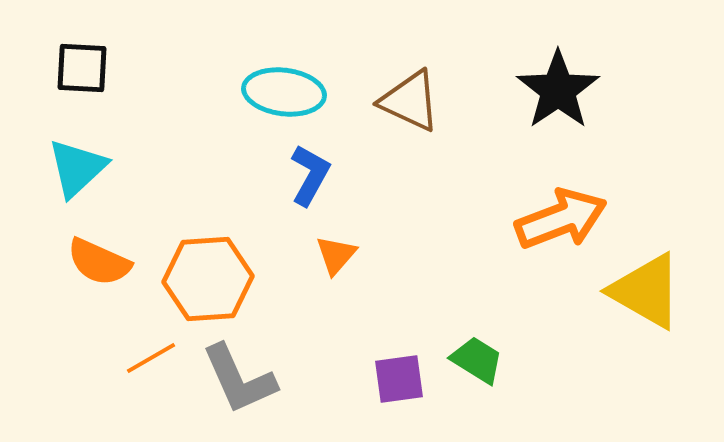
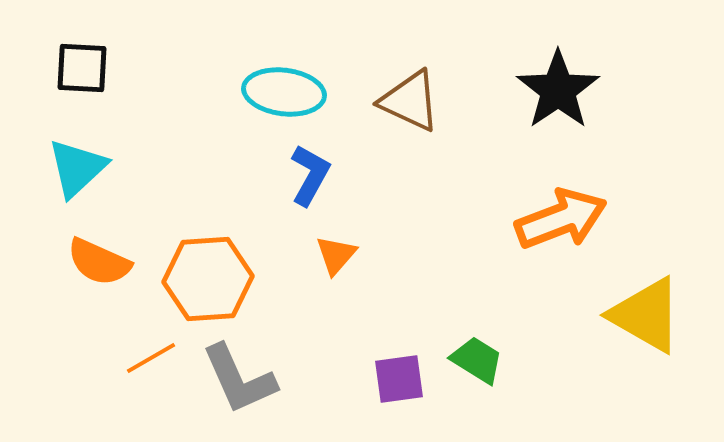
yellow triangle: moved 24 px down
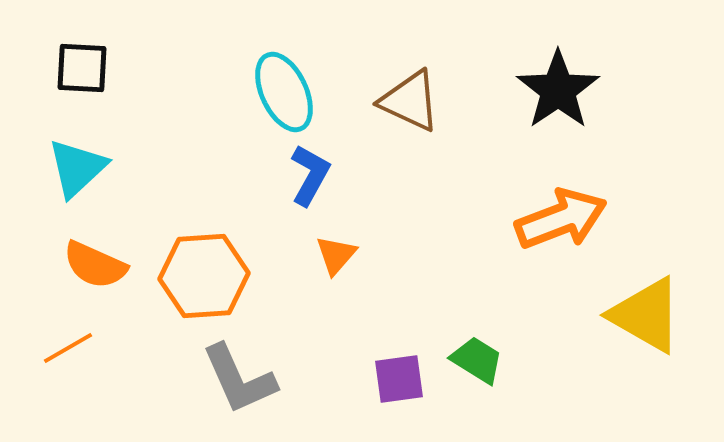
cyan ellipse: rotated 58 degrees clockwise
orange semicircle: moved 4 px left, 3 px down
orange hexagon: moved 4 px left, 3 px up
orange line: moved 83 px left, 10 px up
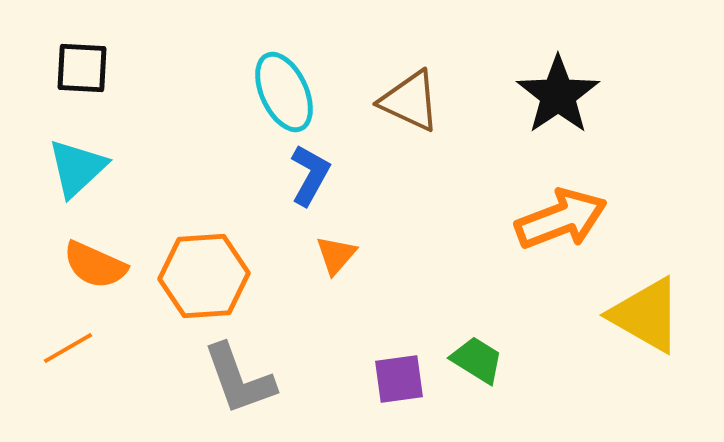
black star: moved 5 px down
gray L-shape: rotated 4 degrees clockwise
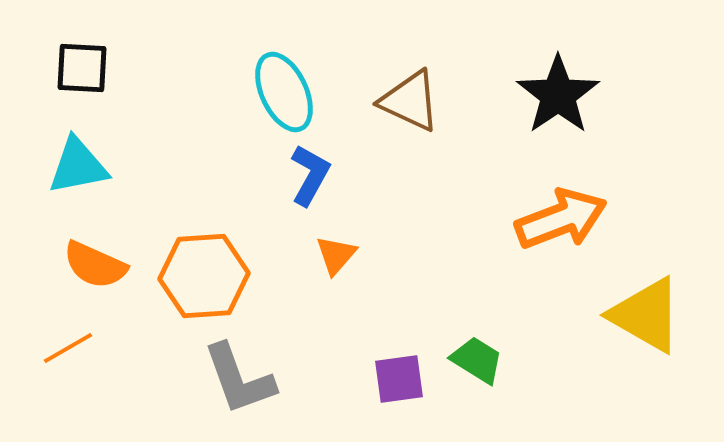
cyan triangle: moved 1 px right, 2 px up; rotated 32 degrees clockwise
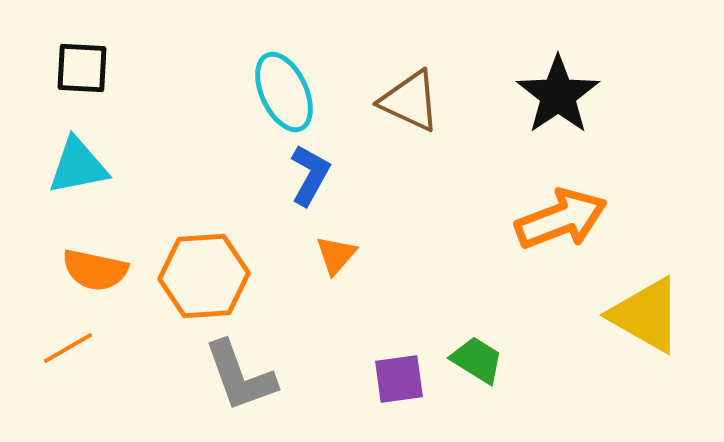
orange semicircle: moved 5 px down; rotated 12 degrees counterclockwise
gray L-shape: moved 1 px right, 3 px up
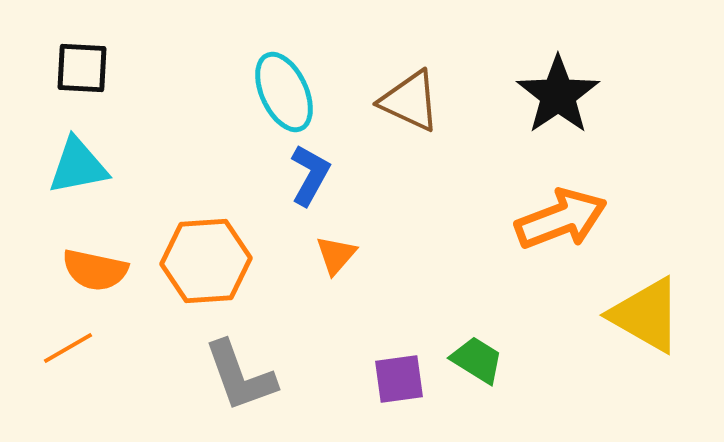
orange hexagon: moved 2 px right, 15 px up
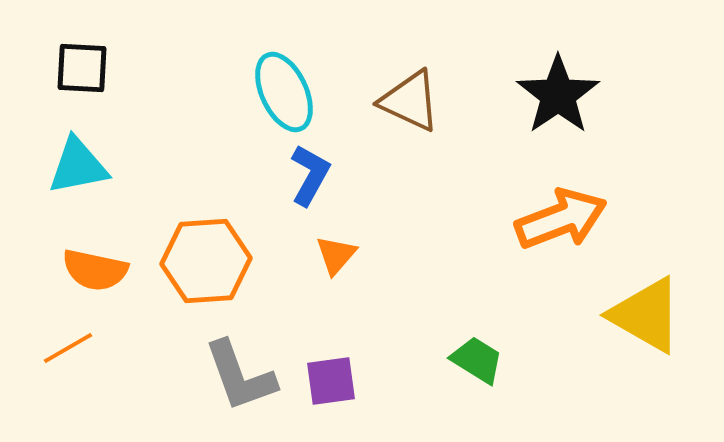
purple square: moved 68 px left, 2 px down
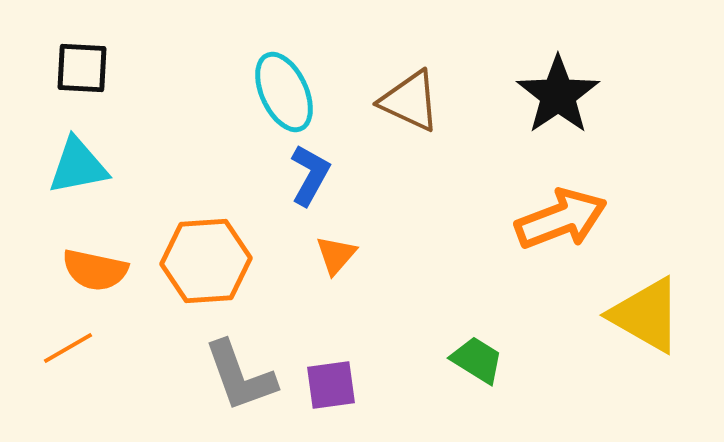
purple square: moved 4 px down
